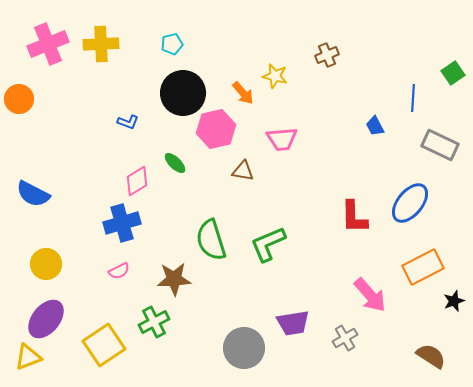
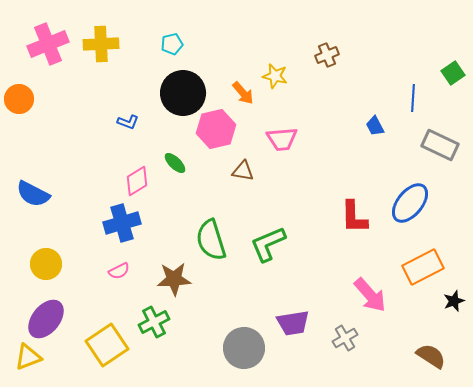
yellow square: moved 3 px right
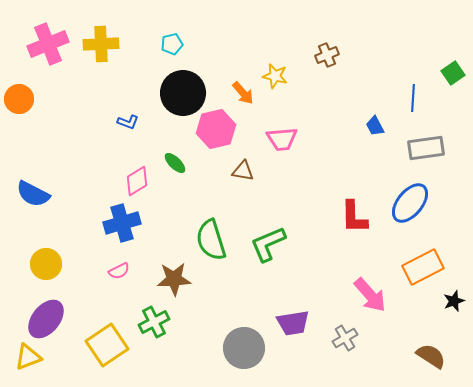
gray rectangle: moved 14 px left, 3 px down; rotated 33 degrees counterclockwise
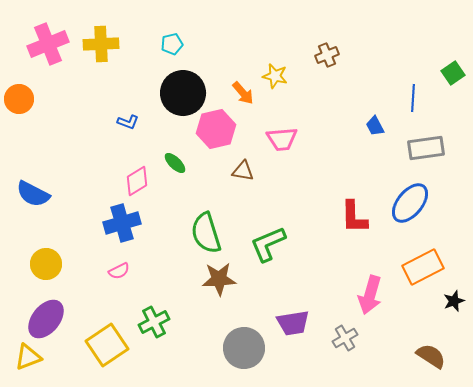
green semicircle: moved 5 px left, 7 px up
brown star: moved 45 px right
pink arrow: rotated 57 degrees clockwise
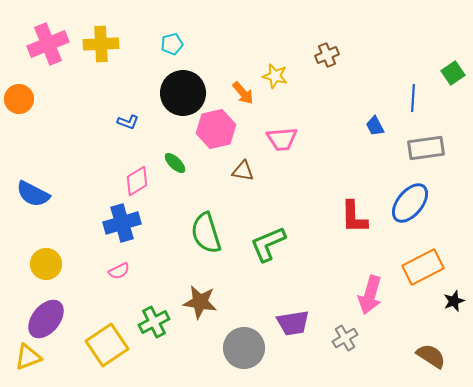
brown star: moved 19 px left, 23 px down; rotated 12 degrees clockwise
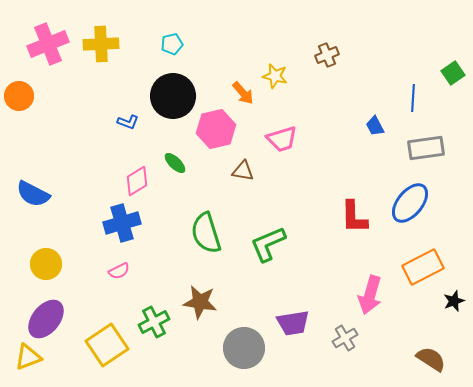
black circle: moved 10 px left, 3 px down
orange circle: moved 3 px up
pink trapezoid: rotated 12 degrees counterclockwise
brown semicircle: moved 3 px down
